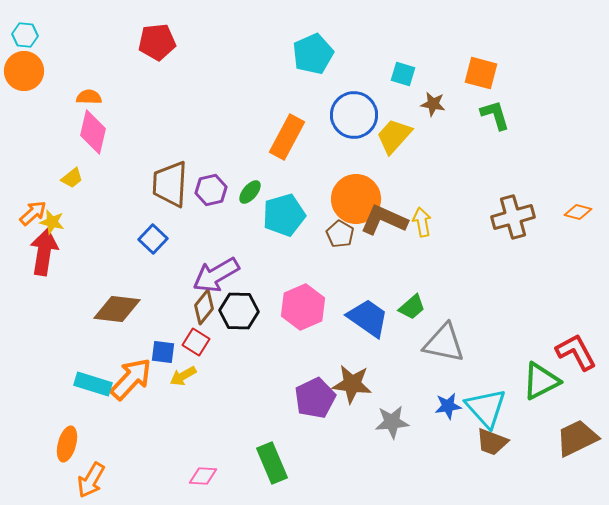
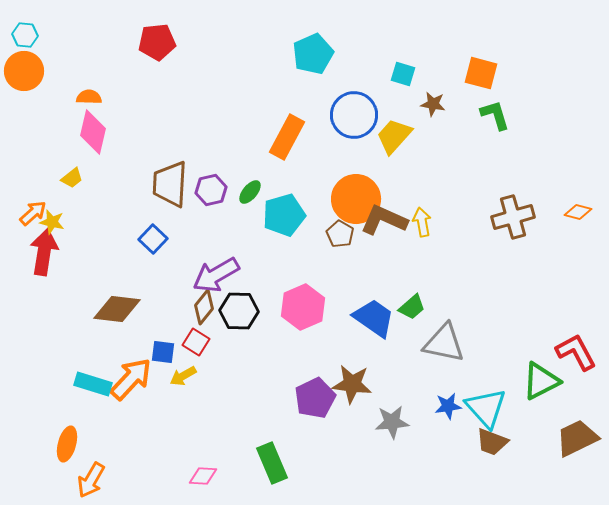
blue trapezoid at (368, 318): moved 6 px right
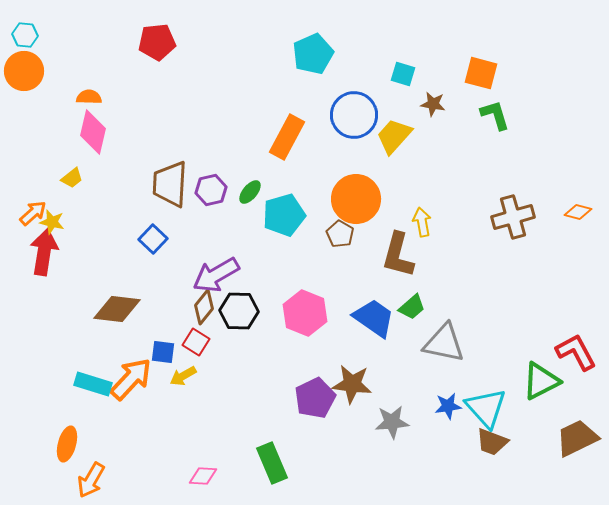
brown L-shape at (384, 220): moved 14 px right, 35 px down; rotated 99 degrees counterclockwise
pink hexagon at (303, 307): moved 2 px right, 6 px down; rotated 15 degrees counterclockwise
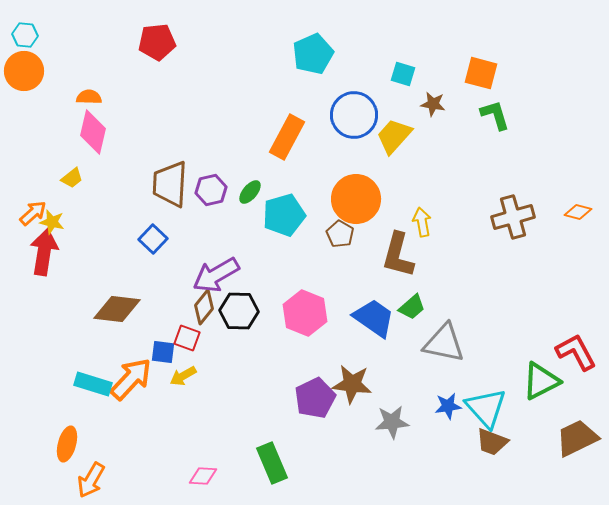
red square at (196, 342): moved 9 px left, 4 px up; rotated 12 degrees counterclockwise
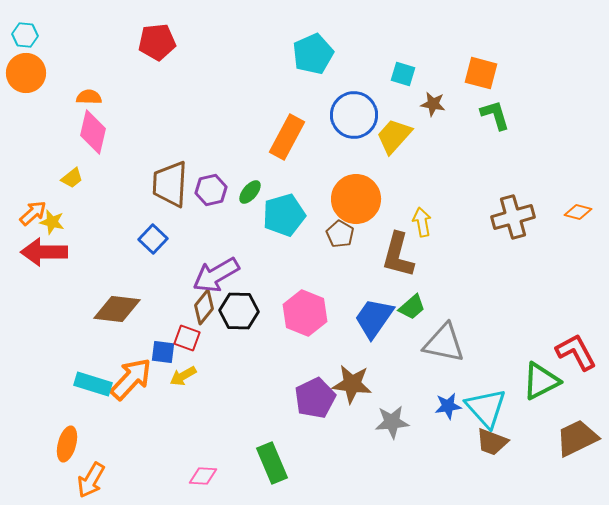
orange circle at (24, 71): moved 2 px right, 2 px down
red arrow at (44, 252): rotated 99 degrees counterclockwise
blue trapezoid at (374, 318): rotated 90 degrees counterclockwise
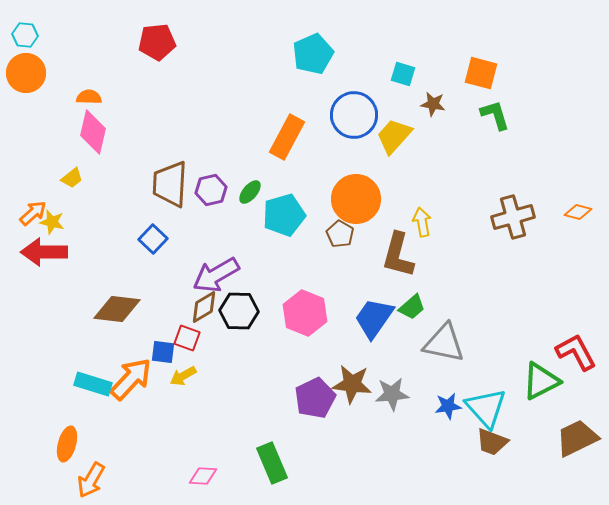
brown diamond at (204, 307): rotated 20 degrees clockwise
gray star at (392, 422): moved 28 px up
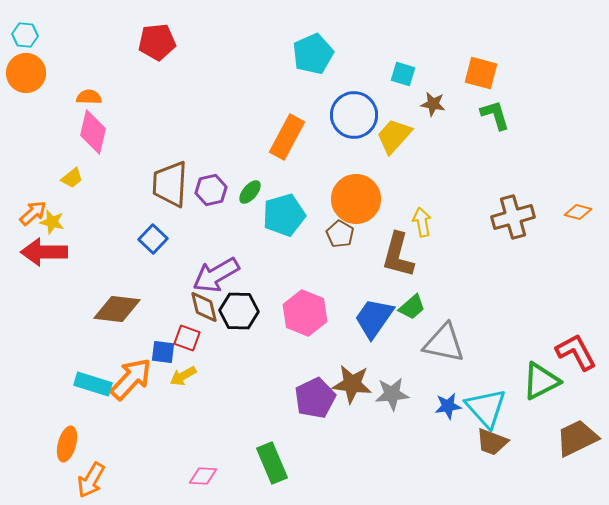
brown diamond at (204, 307): rotated 72 degrees counterclockwise
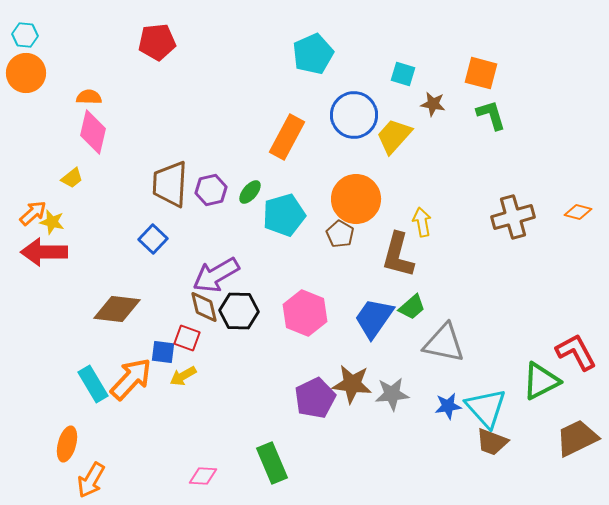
green L-shape at (495, 115): moved 4 px left
cyan rectangle at (93, 384): rotated 42 degrees clockwise
